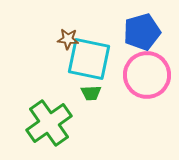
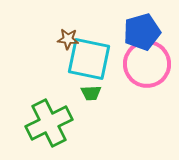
pink circle: moved 11 px up
green cross: rotated 9 degrees clockwise
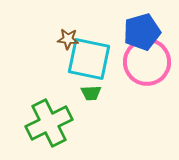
pink circle: moved 2 px up
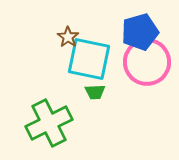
blue pentagon: moved 2 px left
brown star: moved 2 px up; rotated 30 degrees clockwise
green trapezoid: moved 4 px right, 1 px up
